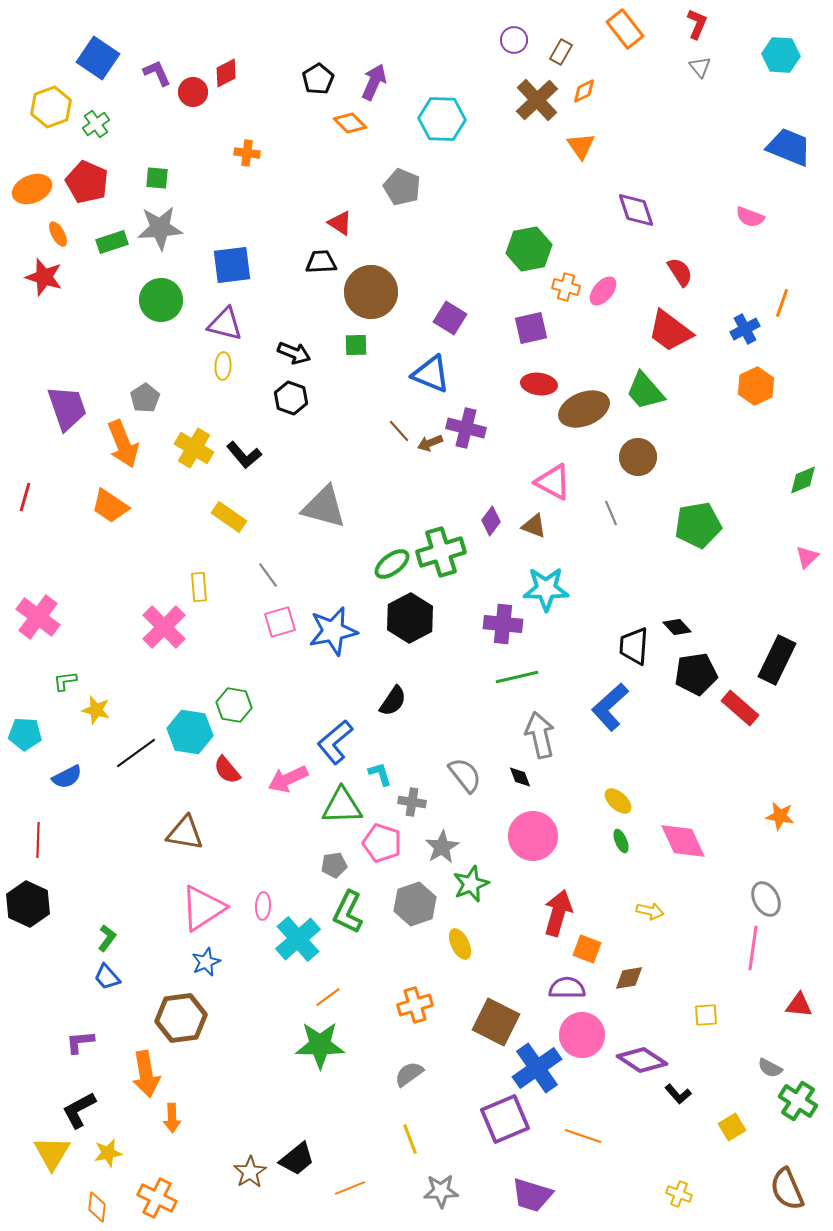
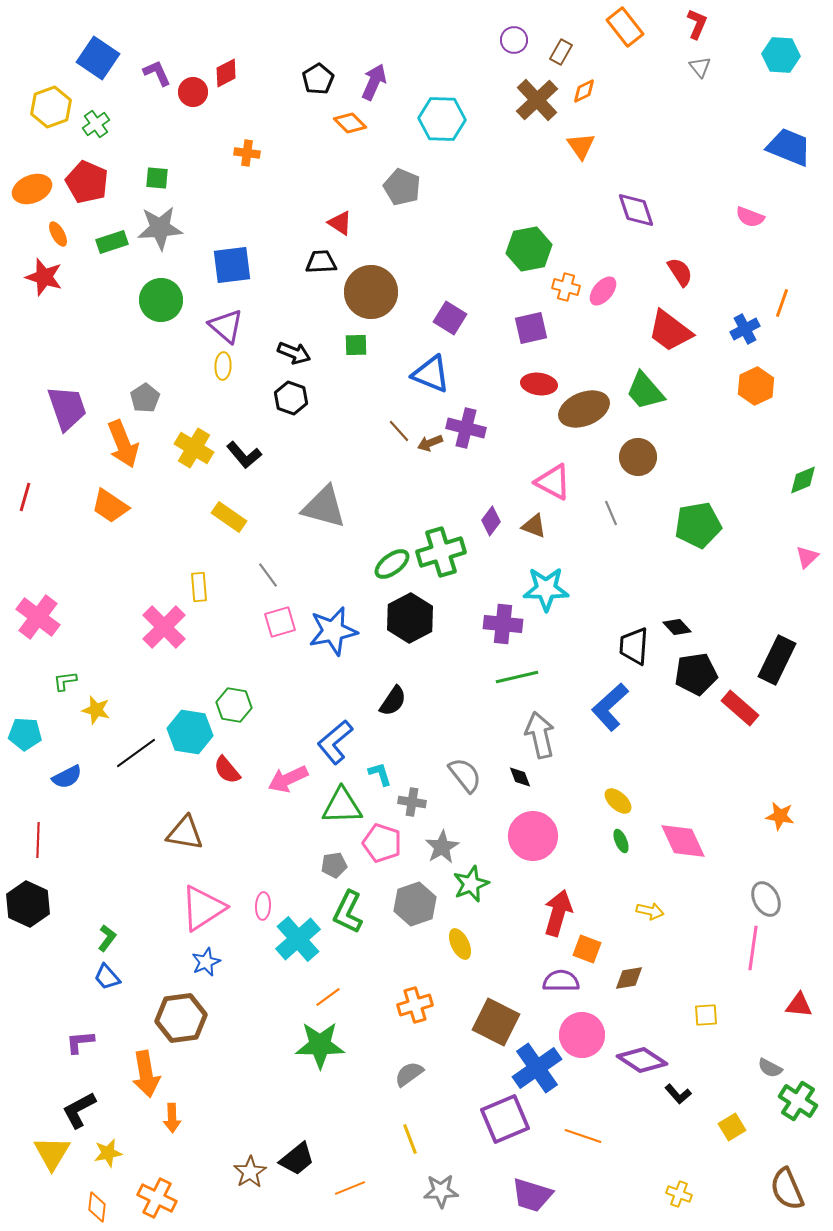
orange rectangle at (625, 29): moved 2 px up
purple triangle at (225, 324): moved 1 px right, 2 px down; rotated 27 degrees clockwise
purple semicircle at (567, 988): moved 6 px left, 7 px up
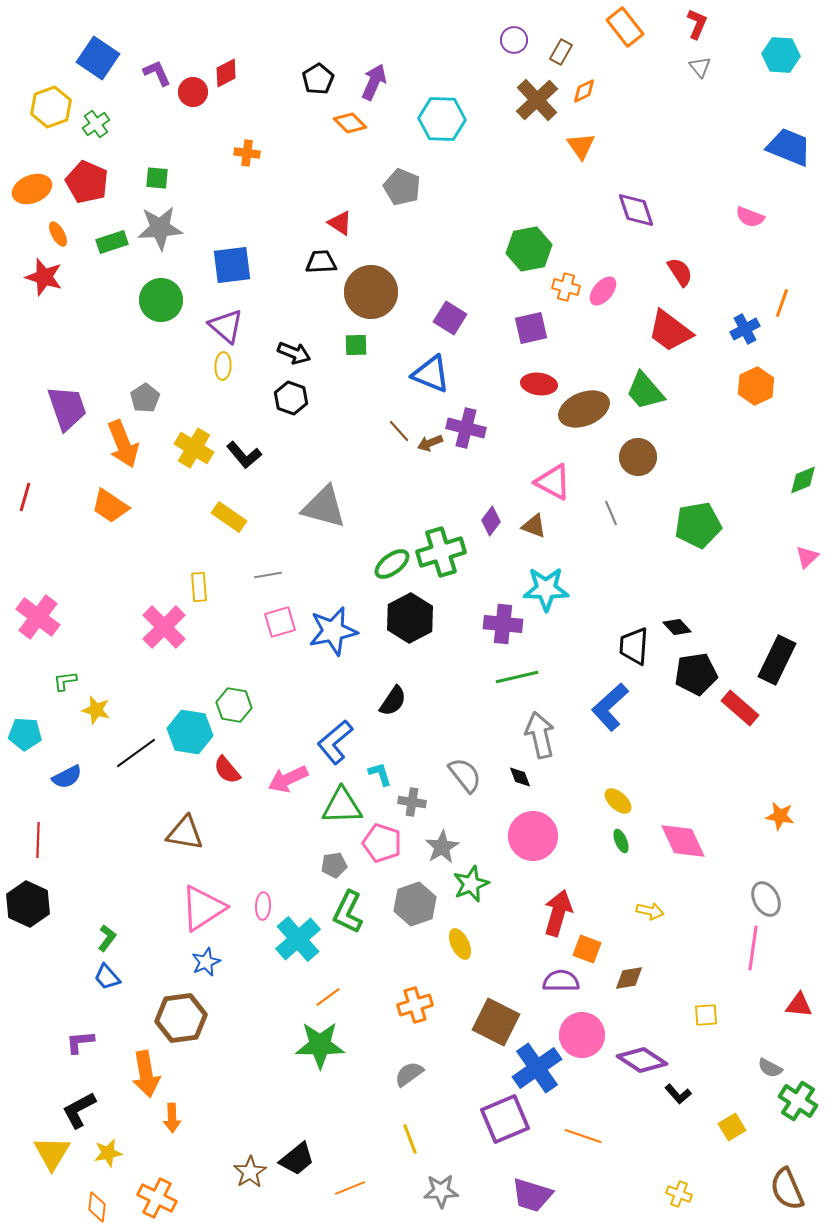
gray line at (268, 575): rotated 64 degrees counterclockwise
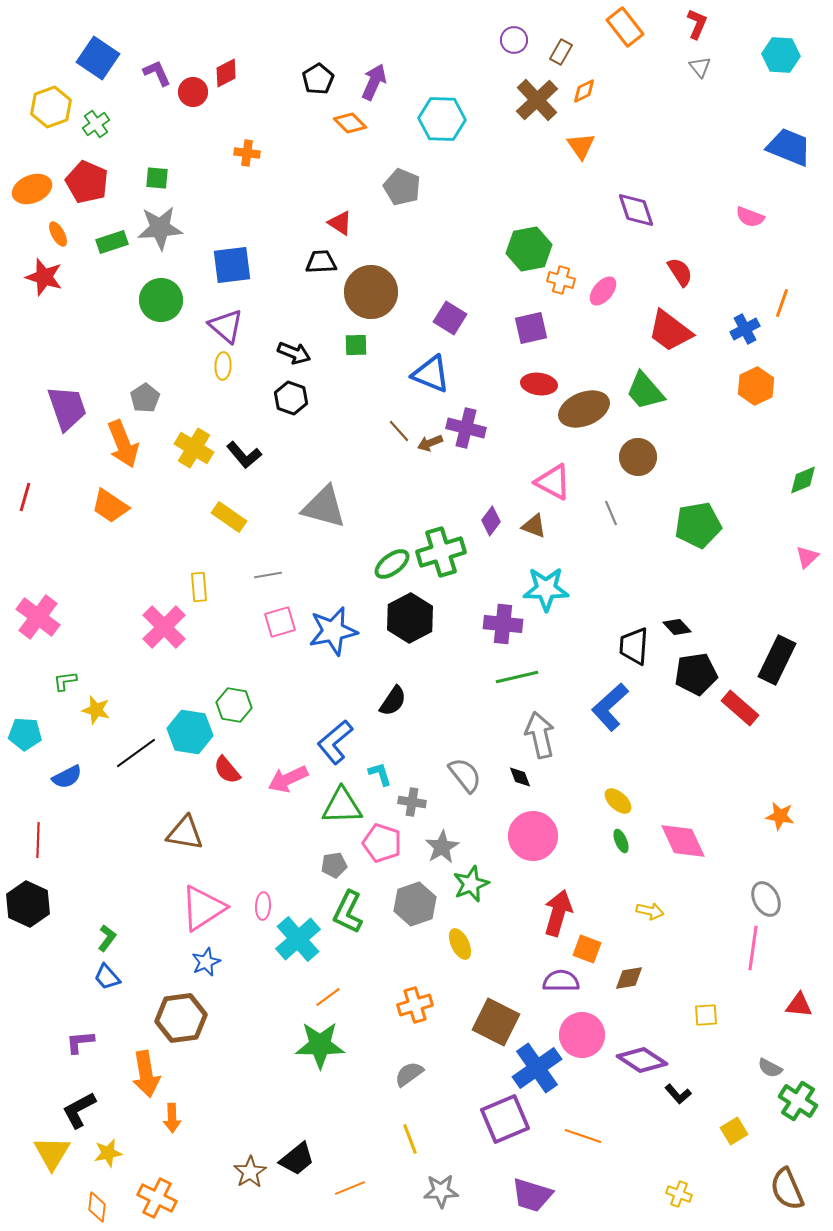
orange cross at (566, 287): moved 5 px left, 7 px up
yellow square at (732, 1127): moved 2 px right, 4 px down
